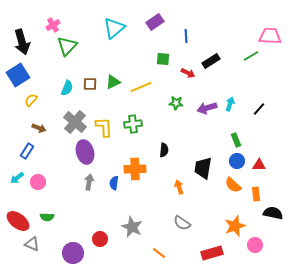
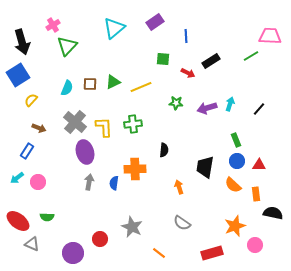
black trapezoid at (203, 168): moved 2 px right, 1 px up
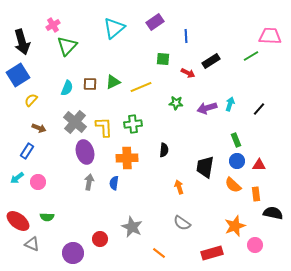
orange cross at (135, 169): moved 8 px left, 11 px up
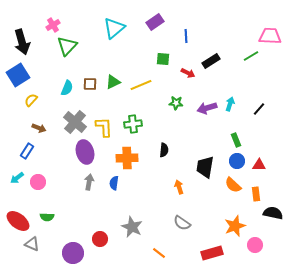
yellow line at (141, 87): moved 2 px up
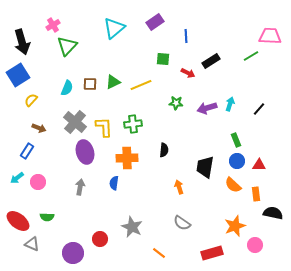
gray arrow at (89, 182): moved 9 px left, 5 px down
